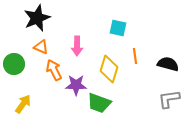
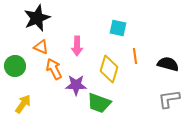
green circle: moved 1 px right, 2 px down
orange arrow: moved 1 px up
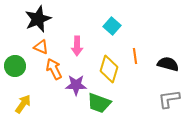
black star: moved 1 px right, 1 px down
cyan square: moved 6 px left, 2 px up; rotated 30 degrees clockwise
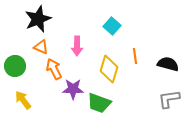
purple star: moved 3 px left, 4 px down
yellow arrow: moved 4 px up; rotated 72 degrees counterclockwise
